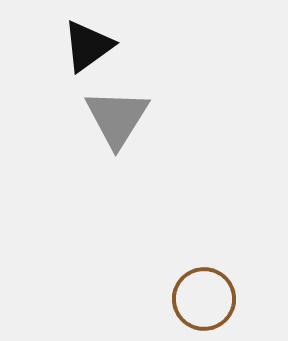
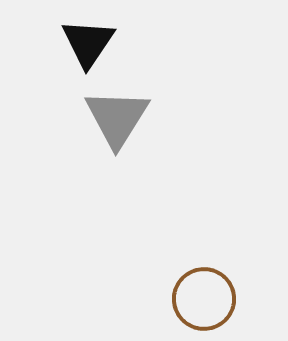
black triangle: moved 3 px up; rotated 20 degrees counterclockwise
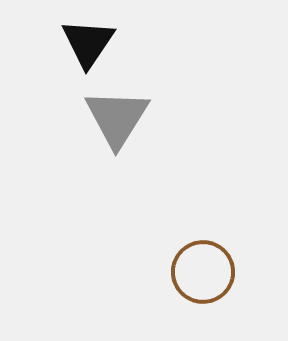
brown circle: moved 1 px left, 27 px up
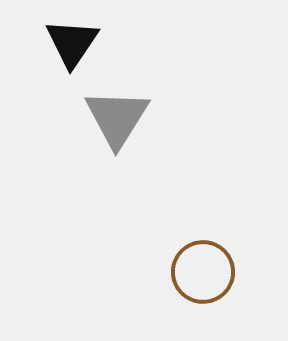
black triangle: moved 16 px left
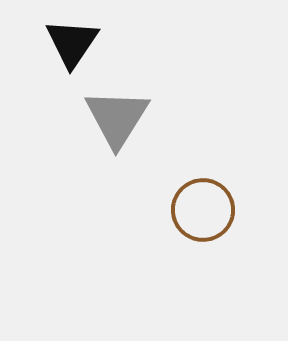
brown circle: moved 62 px up
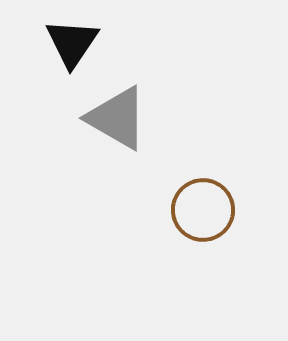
gray triangle: rotated 32 degrees counterclockwise
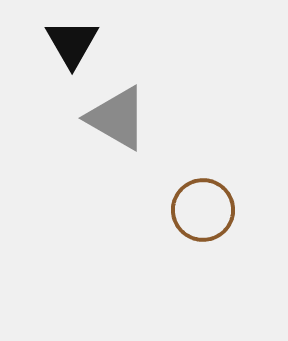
black triangle: rotated 4 degrees counterclockwise
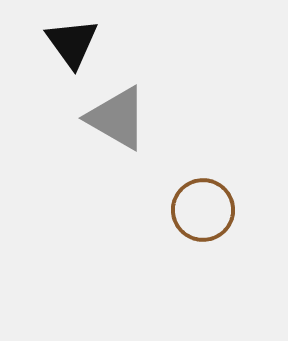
black triangle: rotated 6 degrees counterclockwise
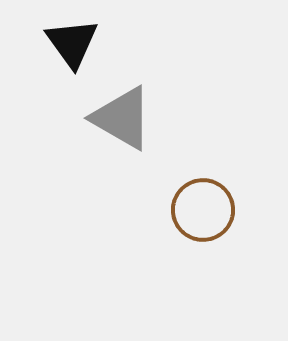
gray triangle: moved 5 px right
